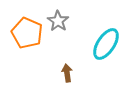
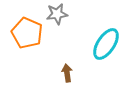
gray star: moved 1 px left, 7 px up; rotated 30 degrees clockwise
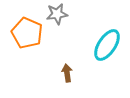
cyan ellipse: moved 1 px right, 1 px down
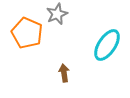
gray star: rotated 15 degrees counterclockwise
brown arrow: moved 3 px left
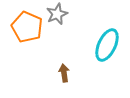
orange pentagon: moved 6 px up
cyan ellipse: rotated 8 degrees counterclockwise
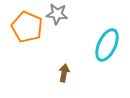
gray star: rotated 30 degrees clockwise
brown arrow: rotated 18 degrees clockwise
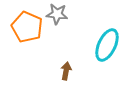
brown arrow: moved 2 px right, 2 px up
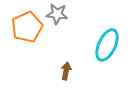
orange pentagon: rotated 24 degrees clockwise
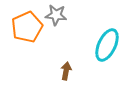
gray star: moved 1 px left, 1 px down
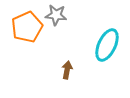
brown arrow: moved 1 px right, 1 px up
